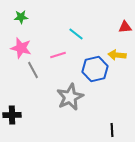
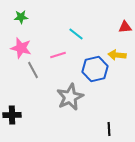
black line: moved 3 px left, 1 px up
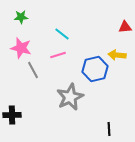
cyan line: moved 14 px left
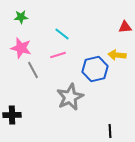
black line: moved 1 px right, 2 px down
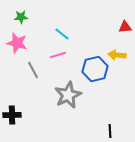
pink star: moved 4 px left, 5 px up
gray star: moved 2 px left, 2 px up
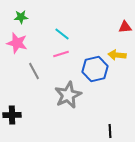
pink line: moved 3 px right, 1 px up
gray line: moved 1 px right, 1 px down
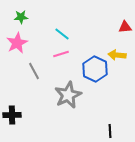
pink star: rotated 30 degrees clockwise
blue hexagon: rotated 20 degrees counterclockwise
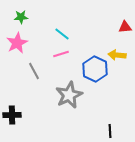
gray star: moved 1 px right
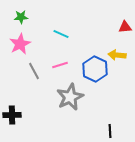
cyan line: moved 1 px left; rotated 14 degrees counterclockwise
pink star: moved 3 px right, 1 px down
pink line: moved 1 px left, 11 px down
gray star: moved 1 px right, 2 px down
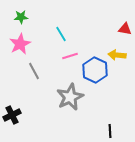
red triangle: moved 2 px down; rotated 16 degrees clockwise
cyan line: rotated 35 degrees clockwise
pink line: moved 10 px right, 9 px up
blue hexagon: moved 1 px down
black cross: rotated 24 degrees counterclockwise
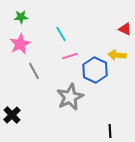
red triangle: rotated 16 degrees clockwise
black cross: rotated 18 degrees counterclockwise
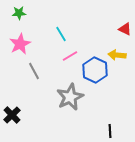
green star: moved 2 px left, 4 px up
pink line: rotated 14 degrees counterclockwise
